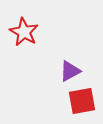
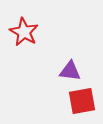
purple triangle: rotated 35 degrees clockwise
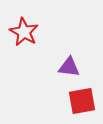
purple triangle: moved 1 px left, 4 px up
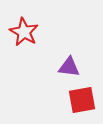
red square: moved 1 px up
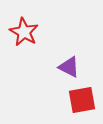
purple triangle: rotated 20 degrees clockwise
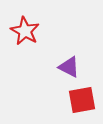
red star: moved 1 px right, 1 px up
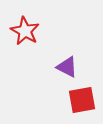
purple triangle: moved 2 px left
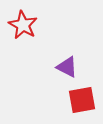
red star: moved 2 px left, 6 px up
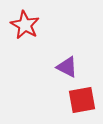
red star: moved 2 px right
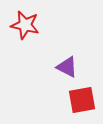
red star: rotated 16 degrees counterclockwise
